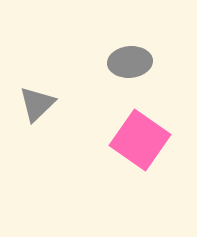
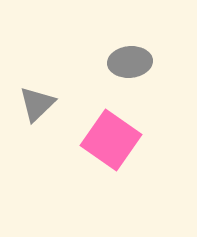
pink square: moved 29 px left
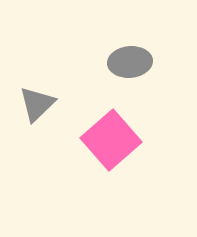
pink square: rotated 14 degrees clockwise
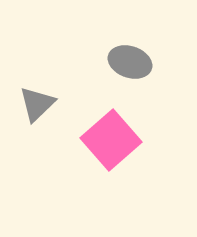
gray ellipse: rotated 24 degrees clockwise
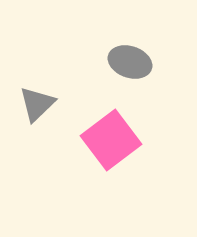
pink square: rotated 4 degrees clockwise
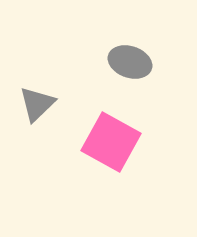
pink square: moved 2 px down; rotated 24 degrees counterclockwise
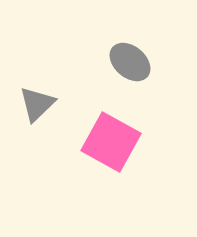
gray ellipse: rotated 21 degrees clockwise
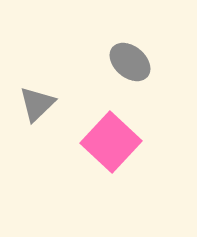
pink square: rotated 14 degrees clockwise
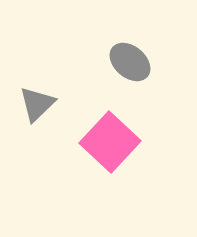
pink square: moved 1 px left
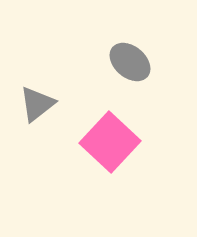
gray triangle: rotated 6 degrees clockwise
